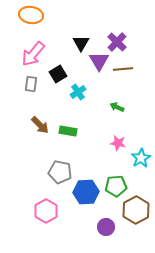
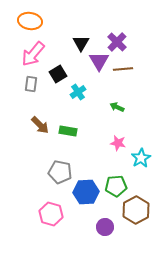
orange ellipse: moved 1 px left, 6 px down
pink hexagon: moved 5 px right, 3 px down; rotated 15 degrees counterclockwise
purple circle: moved 1 px left
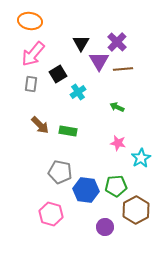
blue hexagon: moved 2 px up; rotated 10 degrees clockwise
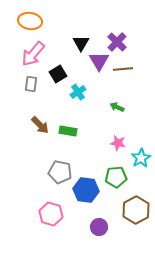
green pentagon: moved 9 px up
purple circle: moved 6 px left
